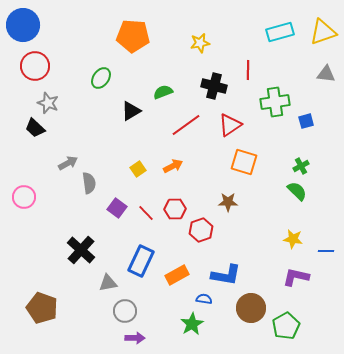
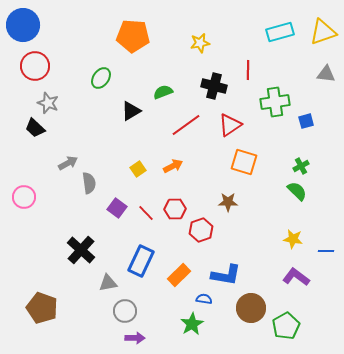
orange rectangle at (177, 275): moved 2 px right; rotated 15 degrees counterclockwise
purple L-shape at (296, 277): rotated 24 degrees clockwise
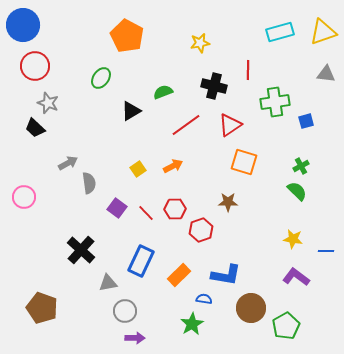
orange pentagon at (133, 36): moved 6 px left; rotated 24 degrees clockwise
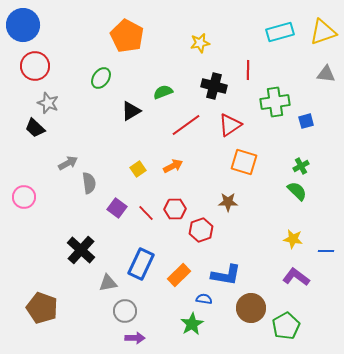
blue rectangle at (141, 261): moved 3 px down
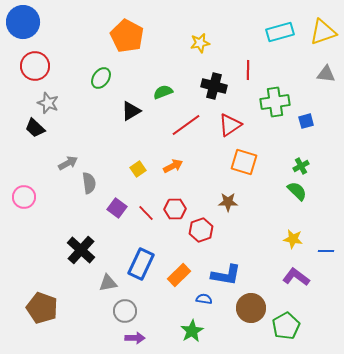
blue circle at (23, 25): moved 3 px up
green star at (192, 324): moved 7 px down
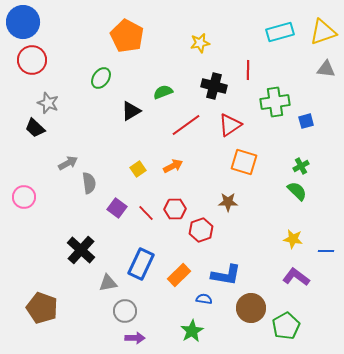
red circle at (35, 66): moved 3 px left, 6 px up
gray triangle at (326, 74): moved 5 px up
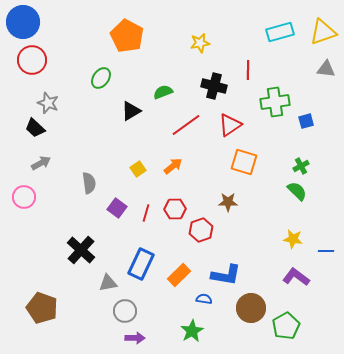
gray arrow at (68, 163): moved 27 px left
orange arrow at (173, 166): rotated 12 degrees counterclockwise
red line at (146, 213): rotated 60 degrees clockwise
